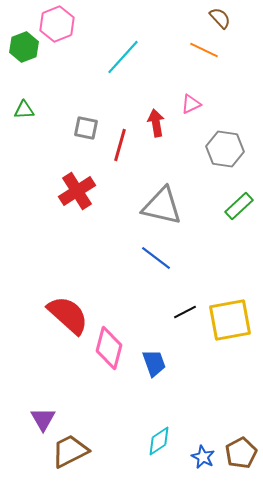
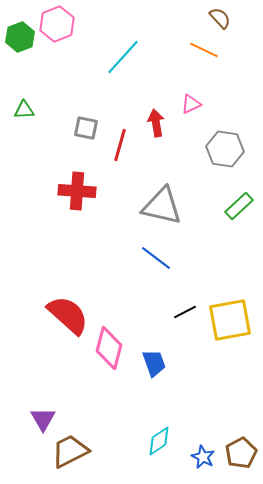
green hexagon: moved 4 px left, 10 px up
red cross: rotated 36 degrees clockwise
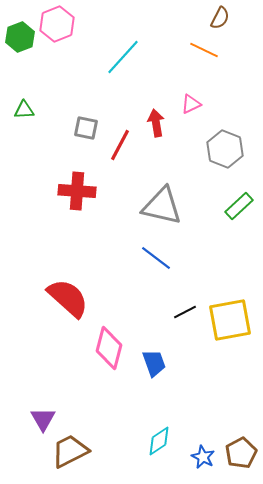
brown semicircle: rotated 70 degrees clockwise
red line: rotated 12 degrees clockwise
gray hexagon: rotated 12 degrees clockwise
red semicircle: moved 17 px up
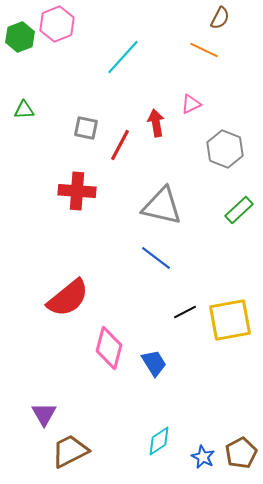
green rectangle: moved 4 px down
red semicircle: rotated 99 degrees clockwise
blue trapezoid: rotated 12 degrees counterclockwise
purple triangle: moved 1 px right, 5 px up
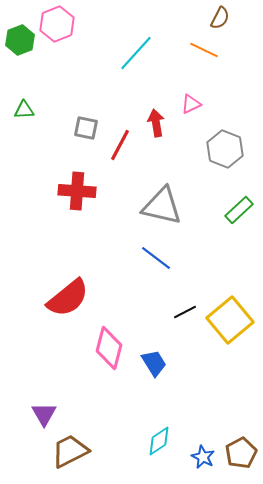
green hexagon: moved 3 px down
cyan line: moved 13 px right, 4 px up
yellow square: rotated 30 degrees counterclockwise
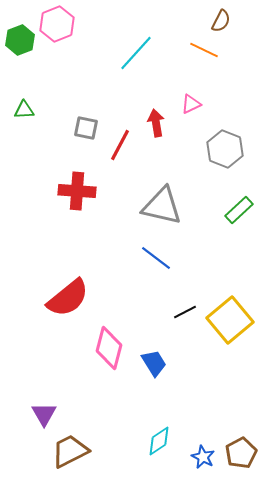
brown semicircle: moved 1 px right, 3 px down
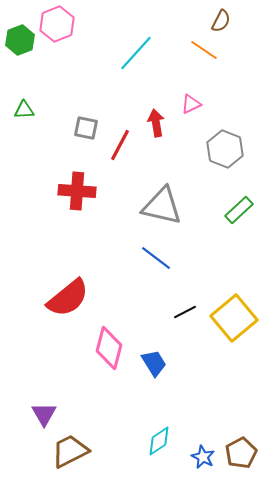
orange line: rotated 8 degrees clockwise
yellow square: moved 4 px right, 2 px up
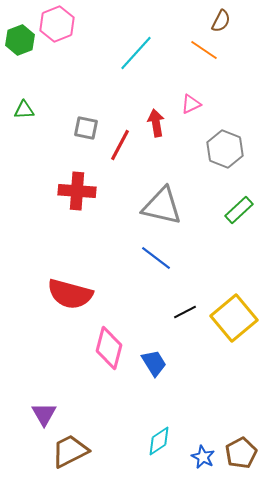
red semicircle: moved 2 px right, 4 px up; rotated 54 degrees clockwise
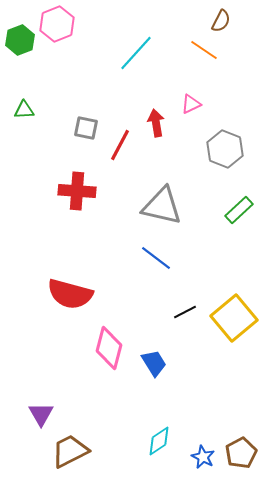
purple triangle: moved 3 px left
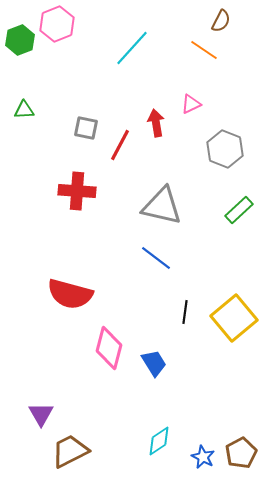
cyan line: moved 4 px left, 5 px up
black line: rotated 55 degrees counterclockwise
